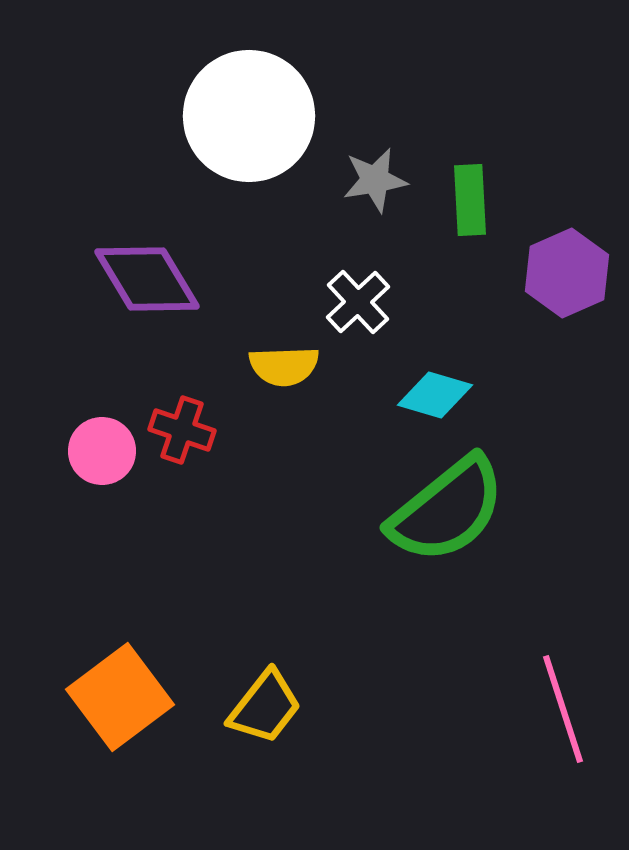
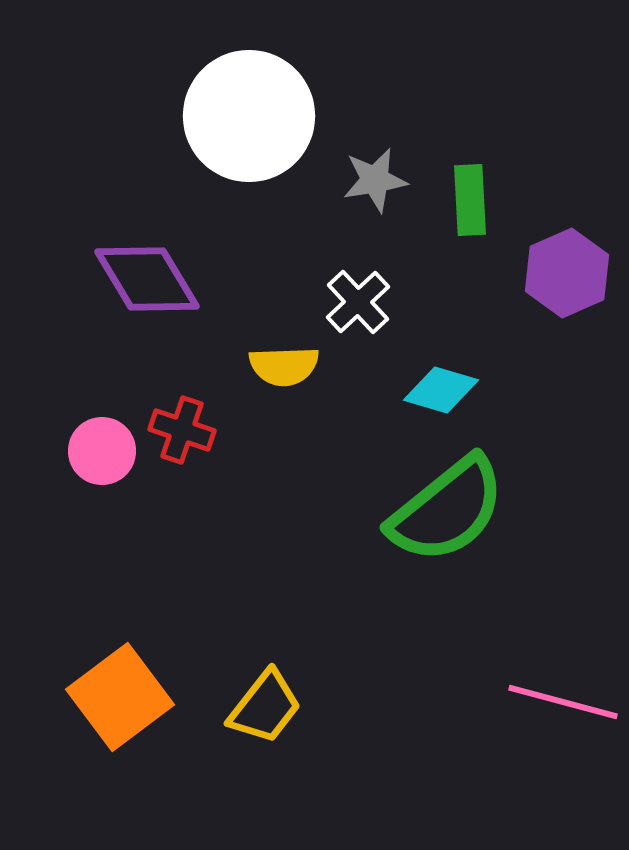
cyan diamond: moved 6 px right, 5 px up
pink line: moved 7 px up; rotated 57 degrees counterclockwise
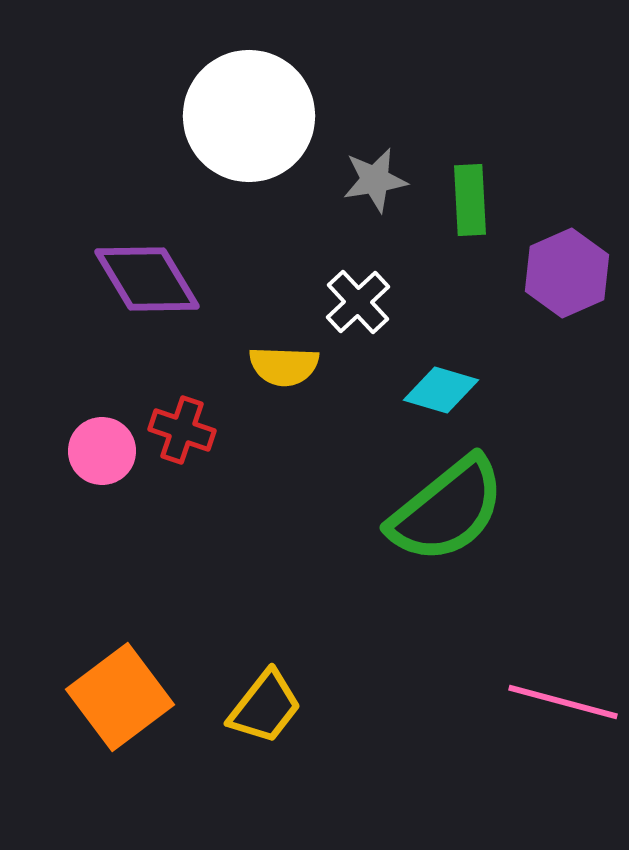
yellow semicircle: rotated 4 degrees clockwise
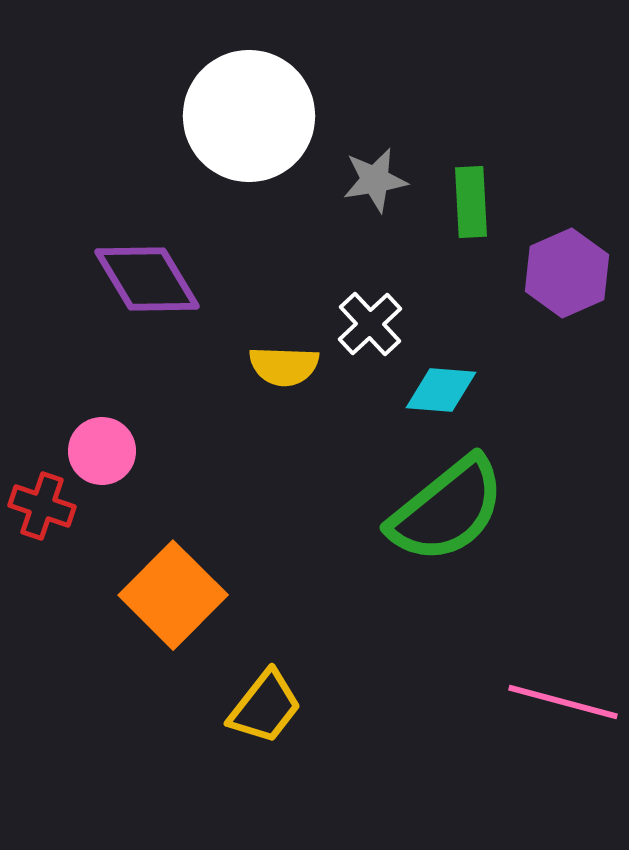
green rectangle: moved 1 px right, 2 px down
white cross: moved 12 px right, 22 px down
cyan diamond: rotated 12 degrees counterclockwise
red cross: moved 140 px left, 76 px down
orange square: moved 53 px right, 102 px up; rotated 8 degrees counterclockwise
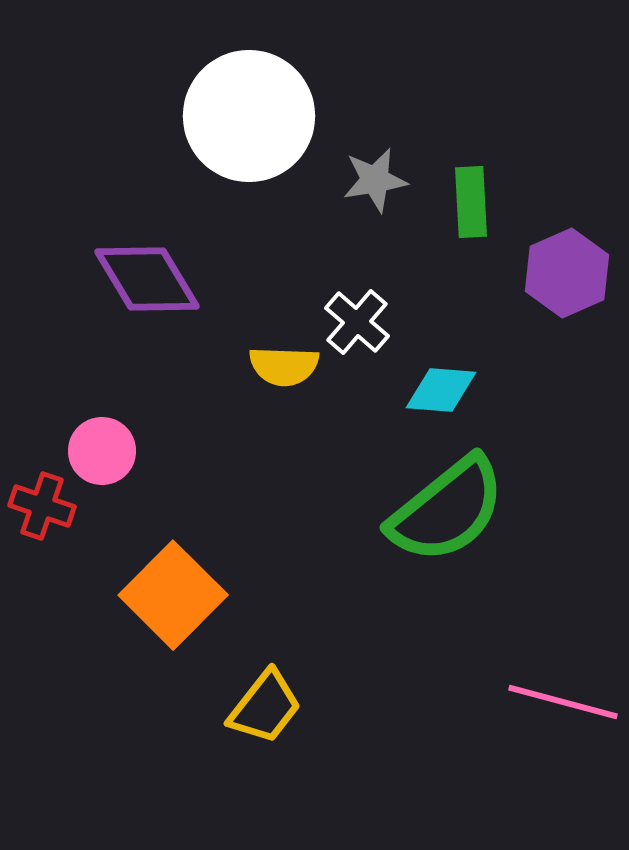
white cross: moved 13 px left, 2 px up; rotated 6 degrees counterclockwise
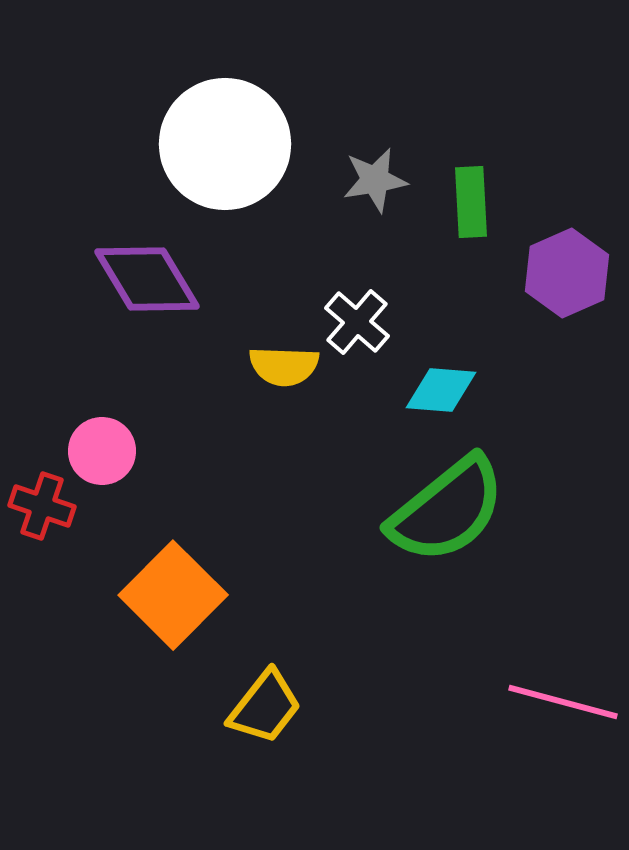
white circle: moved 24 px left, 28 px down
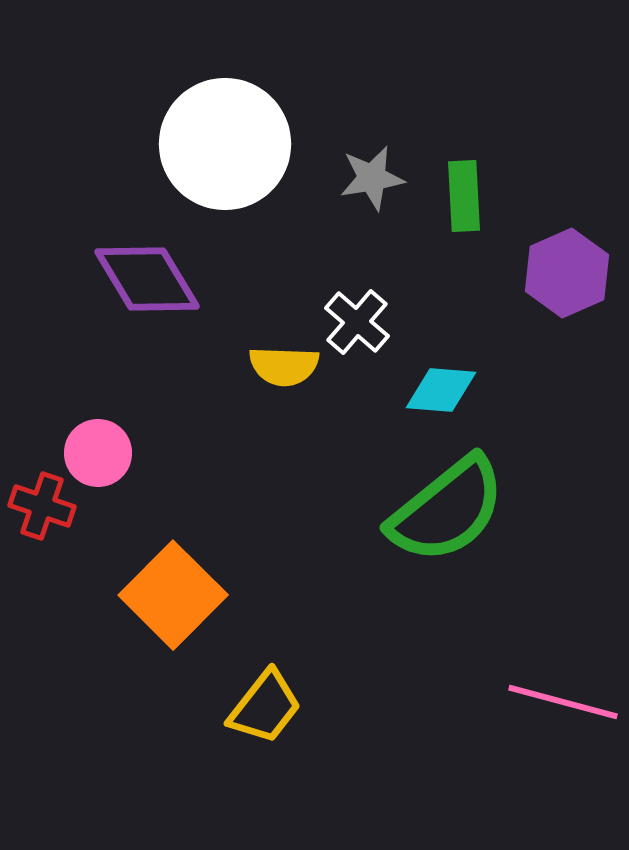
gray star: moved 3 px left, 2 px up
green rectangle: moved 7 px left, 6 px up
pink circle: moved 4 px left, 2 px down
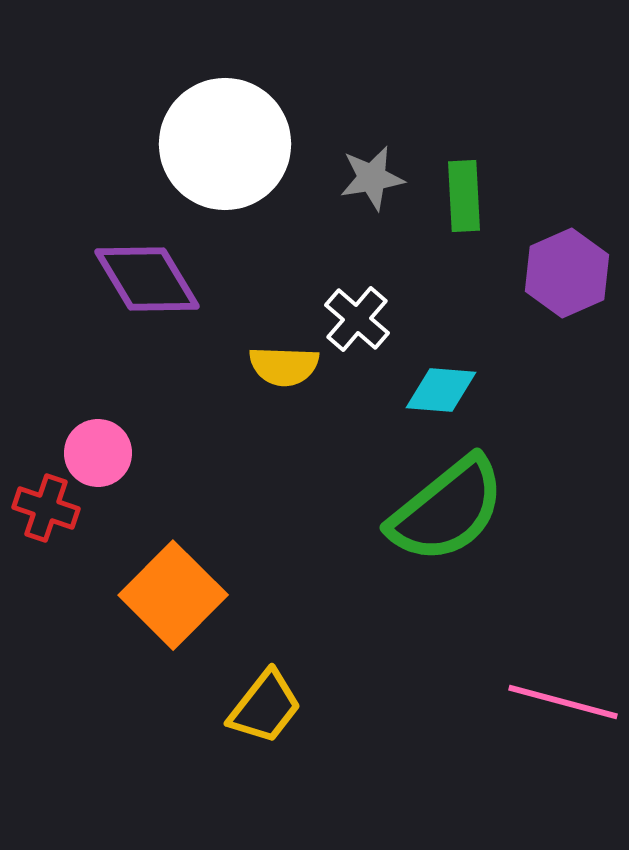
white cross: moved 3 px up
red cross: moved 4 px right, 2 px down
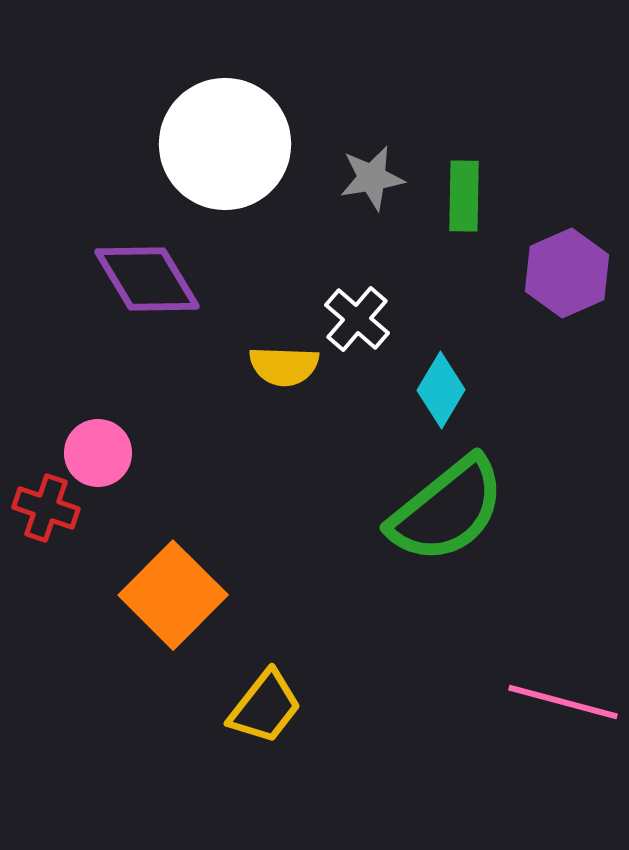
green rectangle: rotated 4 degrees clockwise
cyan diamond: rotated 64 degrees counterclockwise
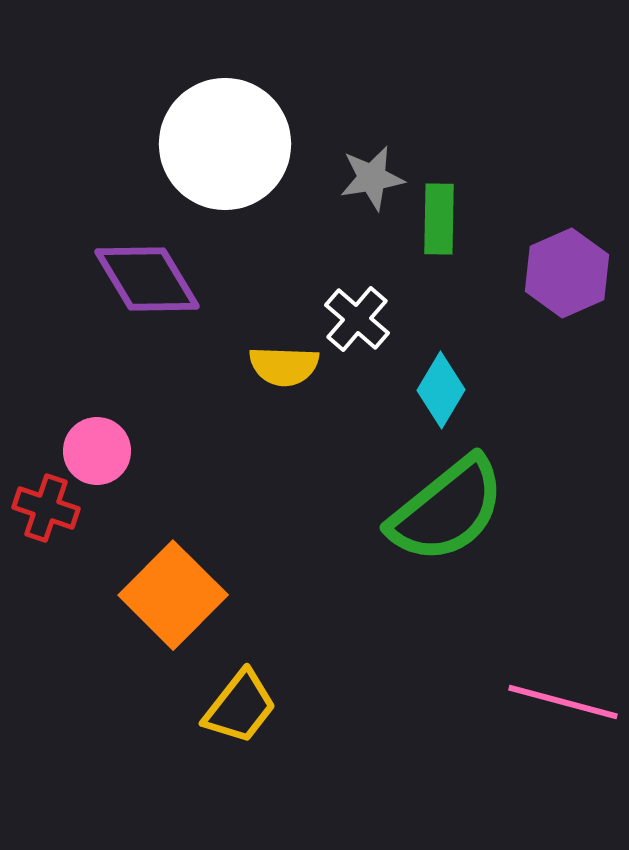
green rectangle: moved 25 px left, 23 px down
pink circle: moved 1 px left, 2 px up
yellow trapezoid: moved 25 px left
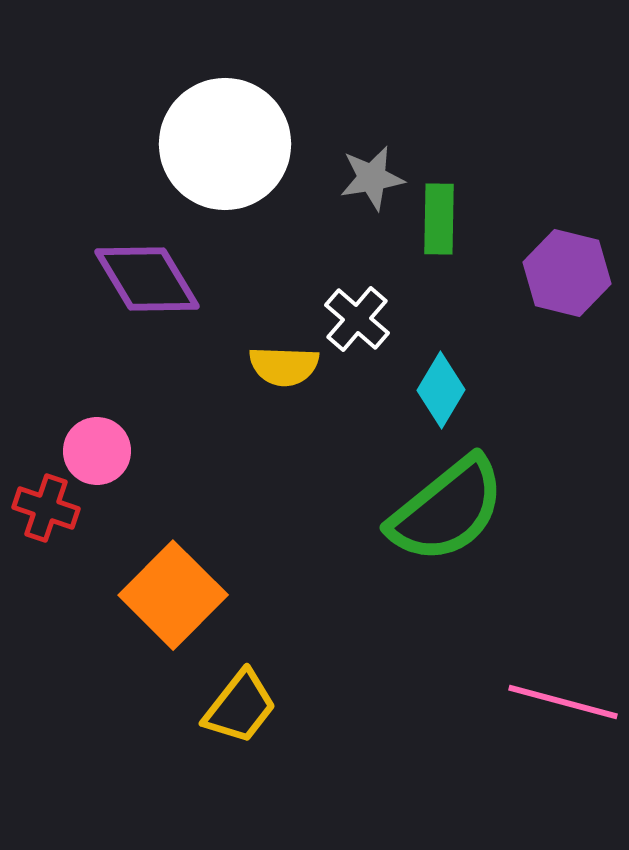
purple hexagon: rotated 22 degrees counterclockwise
